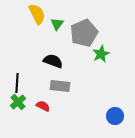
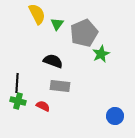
green cross: moved 1 px up; rotated 35 degrees counterclockwise
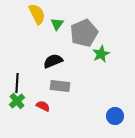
black semicircle: rotated 42 degrees counterclockwise
green cross: moved 1 px left; rotated 35 degrees clockwise
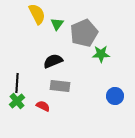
green star: rotated 24 degrees clockwise
blue circle: moved 20 px up
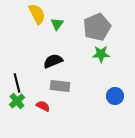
gray pentagon: moved 13 px right, 6 px up
black line: rotated 18 degrees counterclockwise
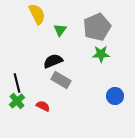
green triangle: moved 3 px right, 6 px down
gray rectangle: moved 1 px right, 6 px up; rotated 24 degrees clockwise
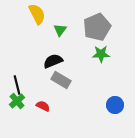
black line: moved 2 px down
blue circle: moved 9 px down
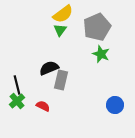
yellow semicircle: moved 26 px right; rotated 80 degrees clockwise
green star: rotated 24 degrees clockwise
black semicircle: moved 4 px left, 7 px down
gray rectangle: rotated 72 degrees clockwise
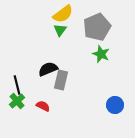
black semicircle: moved 1 px left, 1 px down
